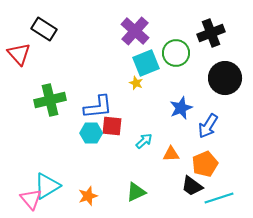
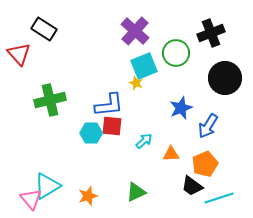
cyan square: moved 2 px left, 3 px down
blue L-shape: moved 11 px right, 2 px up
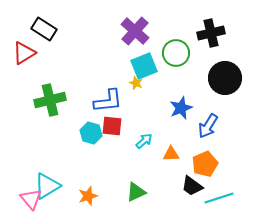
black cross: rotated 8 degrees clockwise
red triangle: moved 5 px right, 1 px up; rotated 40 degrees clockwise
blue L-shape: moved 1 px left, 4 px up
cyan hexagon: rotated 15 degrees clockwise
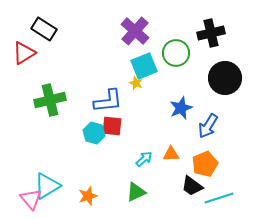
cyan hexagon: moved 3 px right
cyan arrow: moved 18 px down
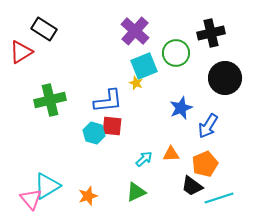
red triangle: moved 3 px left, 1 px up
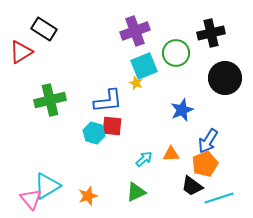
purple cross: rotated 28 degrees clockwise
blue star: moved 1 px right, 2 px down
blue arrow: moved 15 px down
